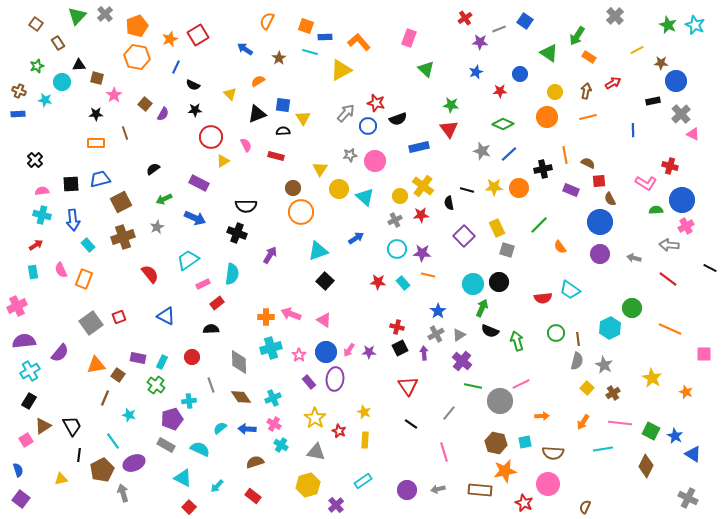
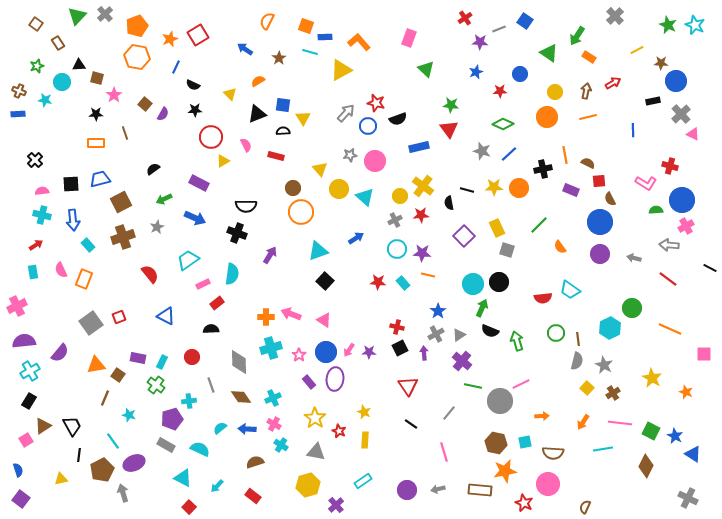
yellow triangle at (320, 169): rotated 14 degrees counterclockwise
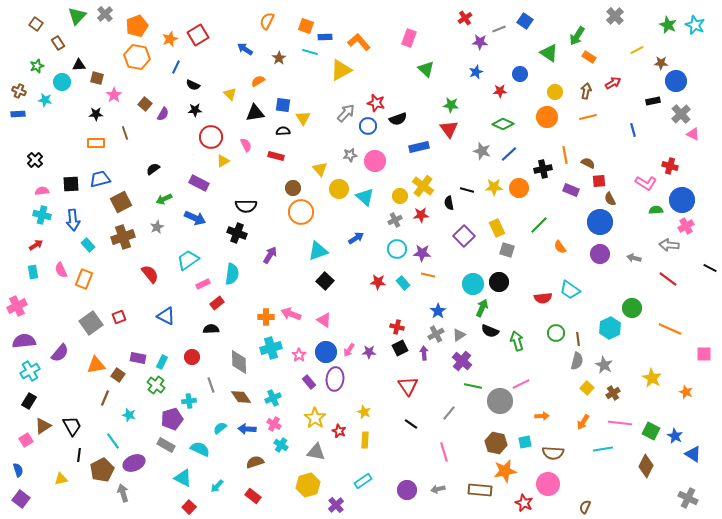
black triangle at (257, 114): moved 2 px left, 1 px up; rotated 12 degrees clockwise
blue line at (633, 130): rotated 16 degrees counterclockwise
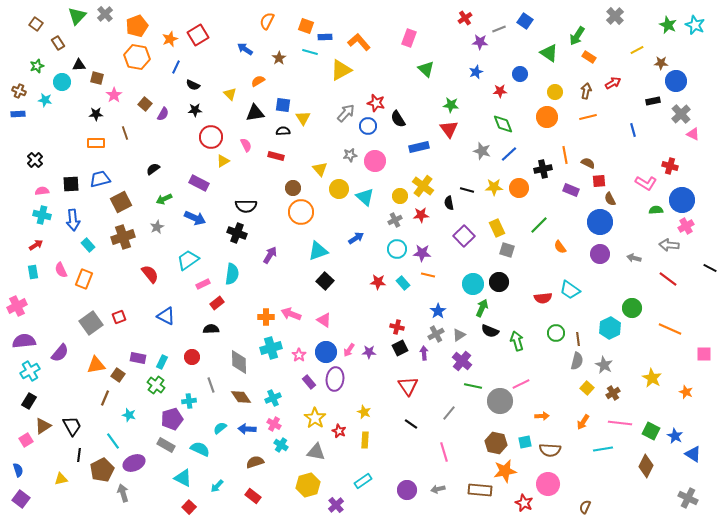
black semicircle at (398, 119): rotated 78 degrees clockwise
green diamond at (503, 124): rotated 45 degrees clockwise
brown semicircle at (553, 453): moved 3 px left, 3 px up
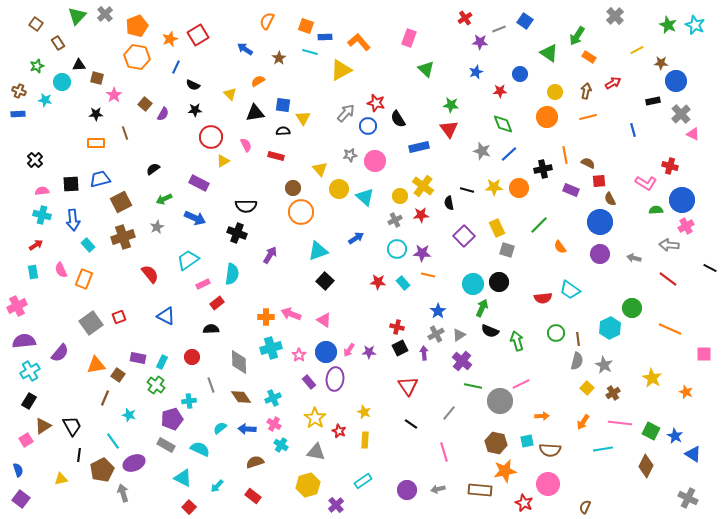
cyan square at (525, 442): moved 2 px right, 1 px up
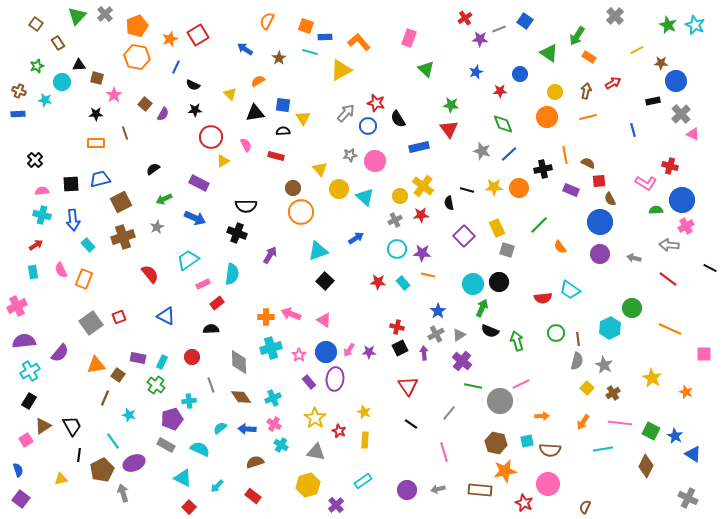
purple star at (480, 42): moved 3 px up
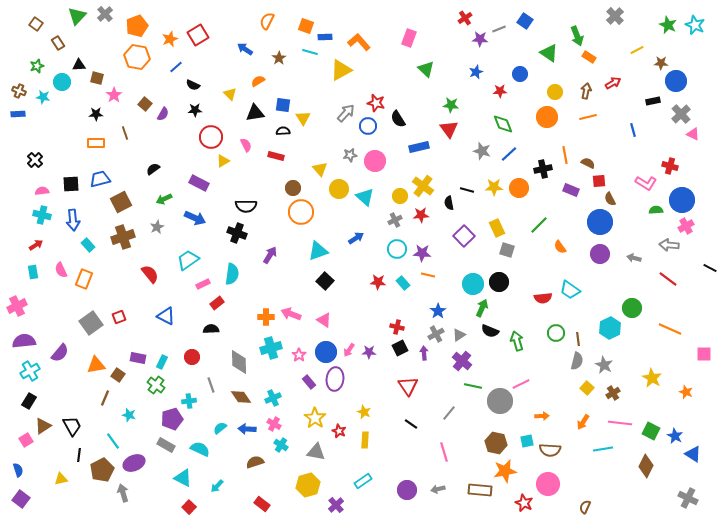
green arrow at (577, 36): rotated 54 degrees counterclockwise
blue line at (176, 67): rotated 24 degrees clockwise
cyan star at (45, 100): moved 2 px left, 3 px up
red rectangle at (253, 496): moved 9 px right, 8 px down
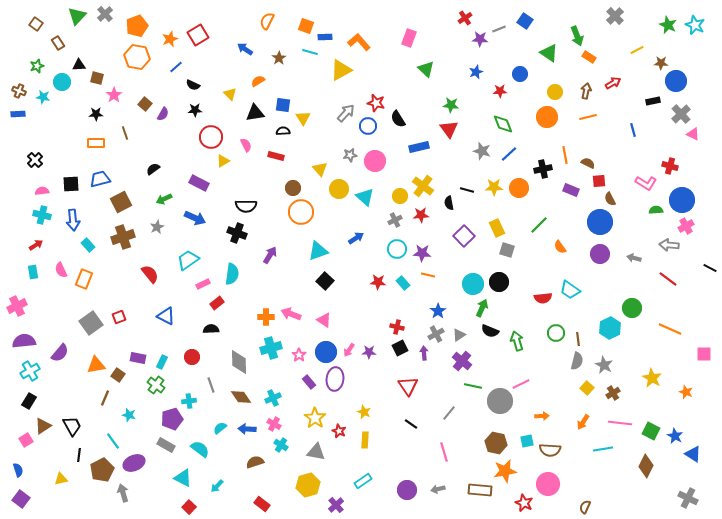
cyan semicircle at (200, 449): rotated 12 degrees clockwise
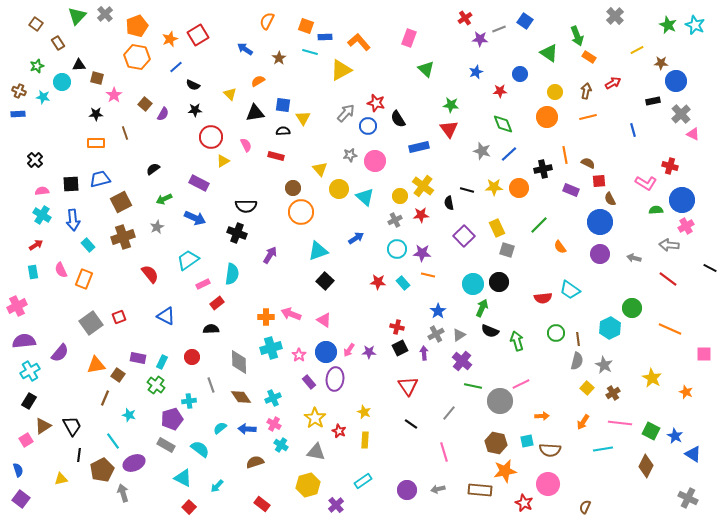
cyan cross at (42, 215): rotated 18 degrees clockwise
